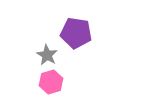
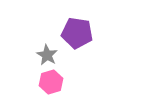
purple pentagon: moved 1 px right
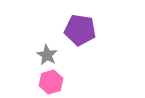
purple pentagon: moved 3 px right, 3 px up
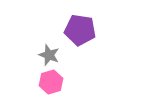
gray star: moved 2 px right; rotated 10 degrees counterclockwise
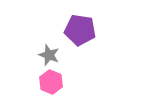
pink hexagon: rotated 20 degrees counterclockwise
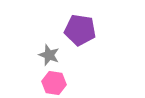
pink hexagon: moved 3 px right, 1 px down; rotated 15 degrees counterclockwise
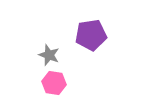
purple pentagon: moved 11 px right, 5 px down; rotated 16 degrees counterclockwise
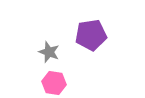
gray star: moved 3 px up
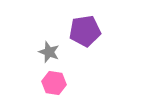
purple pentagon: moved 6 px left, 4 px up
